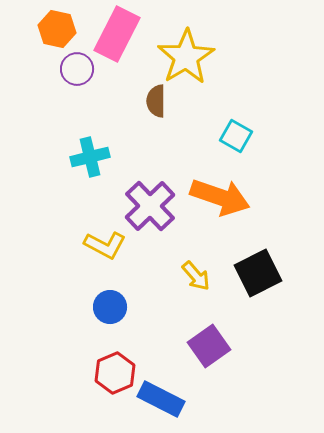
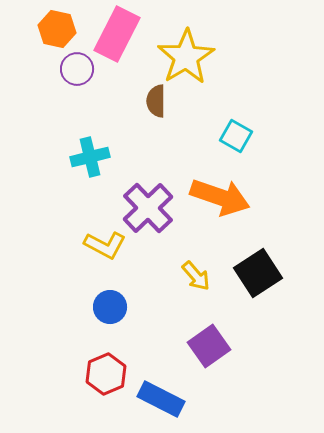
purple cross: moved 2 px left, 2 px down
black square: rotated 6 degrees counterclockwise
red hexagon: moved 9 px left, 1 px down
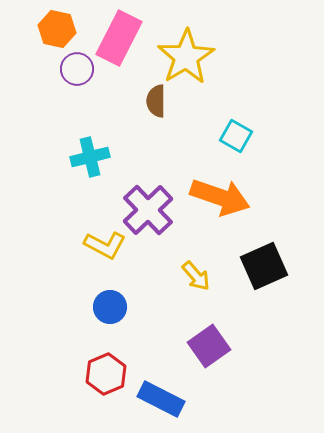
pink rectangle: moved 2 px right, 4 px down
purple cross: moved 2 px down
black square: moved 6 px right, 7 px up; rotated 9 degrees clockwise
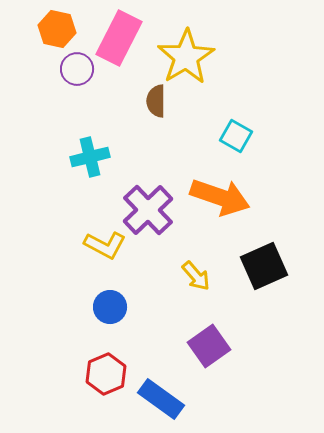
blue rectangle: rotated 9 degrees clockwise
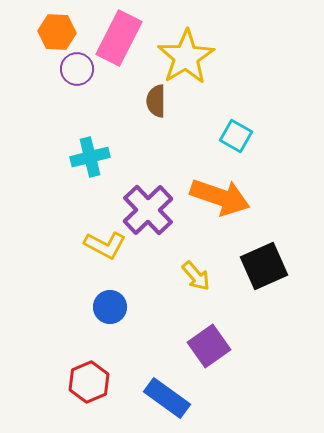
orange hexagon: moved 3 px down; rotated 9 degrees counterclockwise
red hexagon: moved 17 px left, 8 px down
blue rectangle: moved 6 px right, 1 px up
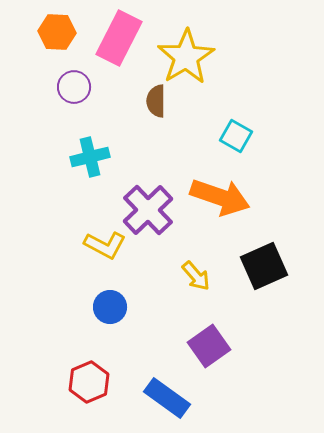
purple circle: moved 3 px left, 18 px down
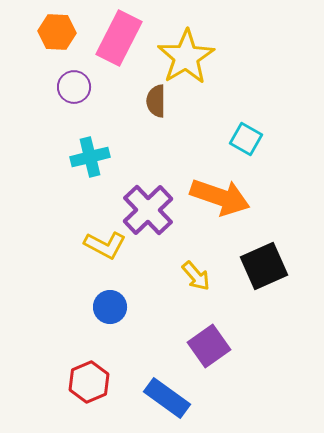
cyan square: moved 10 px right, 3 px down
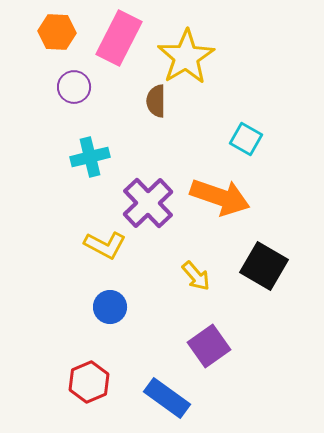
purple cross: moved 7 px up
black square: rotated 36 degrees counterclockwise
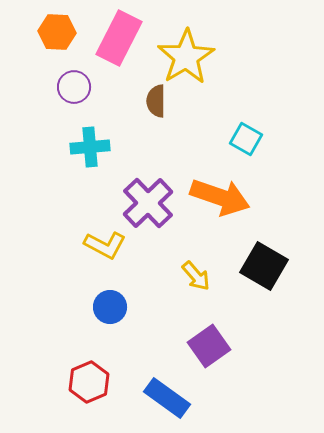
cyan cross: moved 10 px up; rotated 9 degrees clockwise
